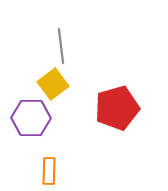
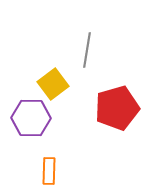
gray line: moved 26 px right, 4 px down; rotated 16 degrees clockwise
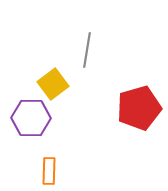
red pentagon: moved 22 px right
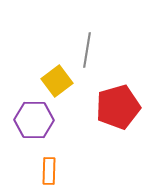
yellow square: moved 4 px right, 3 px up
red pentagon: moved 21 px left, 1 px up
purple hexagon: moved 3 px right, 2 px down
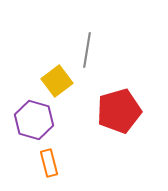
red pentagon: moved 1 px right, 4 px down
purple hexagon: rotated 15 degrees clockwise
orange rectangle: moved 8 px up; rotated 16 degrees counterclockwise
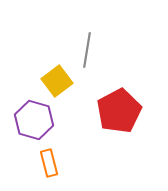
red pentagon: rotated 12 degrees counterclockwise
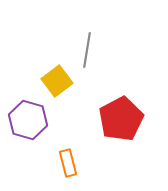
red pentagon: moved 2 px right, 8 px down
purple hexagon: moved 6 px left
orange rectangle: moved 19 px right
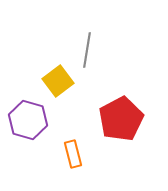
yellow square: moved 1 px right
orange rectangle: moved 5 px right, 9 px up
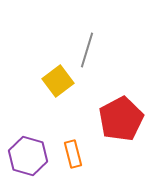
gray line: rotated 8 degrees clockwise
purple hexagon: moved 36 px down
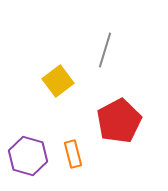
gray line: moved 18 px right
red pentagon: moved 2 px left, 2 px down
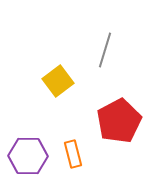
purple hexagon: rotated 15 degrees counterclockwise
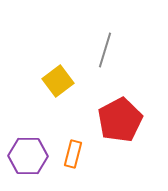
red pentagon: moved 1 px right, 1 px up
orange rectangle: rotated 28 degrees clockwise
